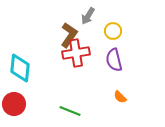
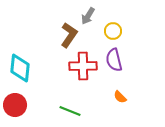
red cross: moved 7 px right, 13 px down; rotated 8 degrees clockwise
red circle: moved 1 px right, 1 px down
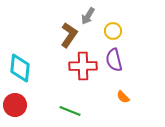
orange semicircle: moved 3 px right
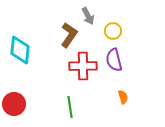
gray arrow: rotated 60 degrees counterclockwise
cyan diamond: moved 18 px up
orange semicircle: rotated 152 degrees counterclockwise
red circle: moved 1 px left, 1 px up
green line: moved 4 px up; rotated 60 degrees clockwise
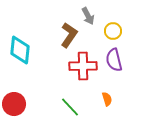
orange semicircle: moved 16 px left, 2 px down
green line: rotated 35 degrees counterclockwise
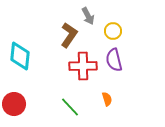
cyan diamond: moved 6 px down
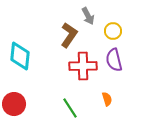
green line: moved 1 px down; rotated 10 degrees clockwise
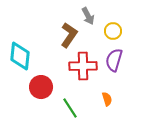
purple semicircle: rotated 30 degrees clockwise
red circle: moved 27 px right, 17 px up
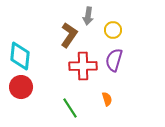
gray arrow: rotated 36 degrees clockwise
yellow circle: moved 1 px up
red circle: moved 20 px left
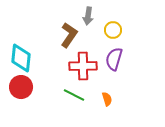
cyan diamond: moved 1 px right, 2 px down
purple semicircle: moved 1 px up
green line: moved 4 px right, 13 px up; rotated 30 degrees counterclockwise
